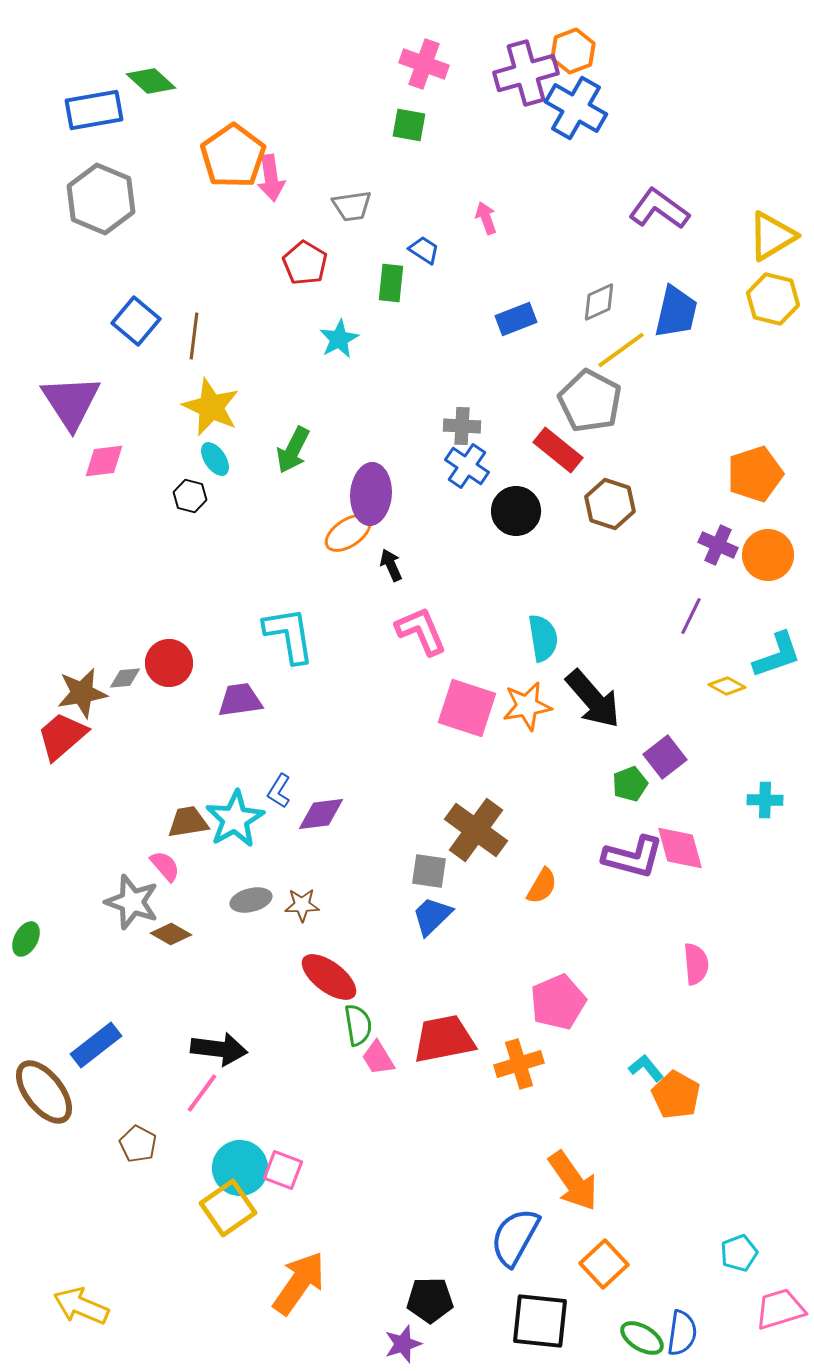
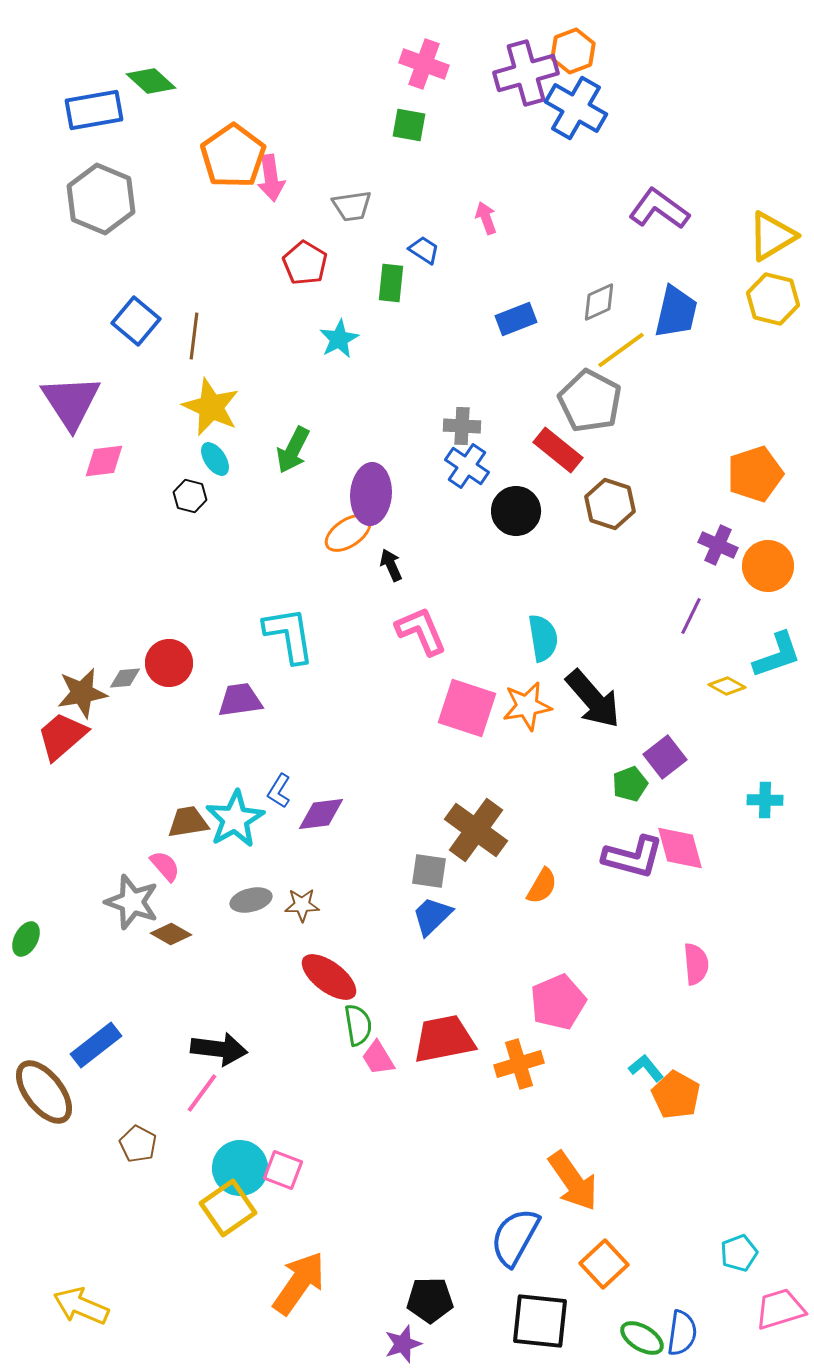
orange circle at (768, 555): moved 11 px down
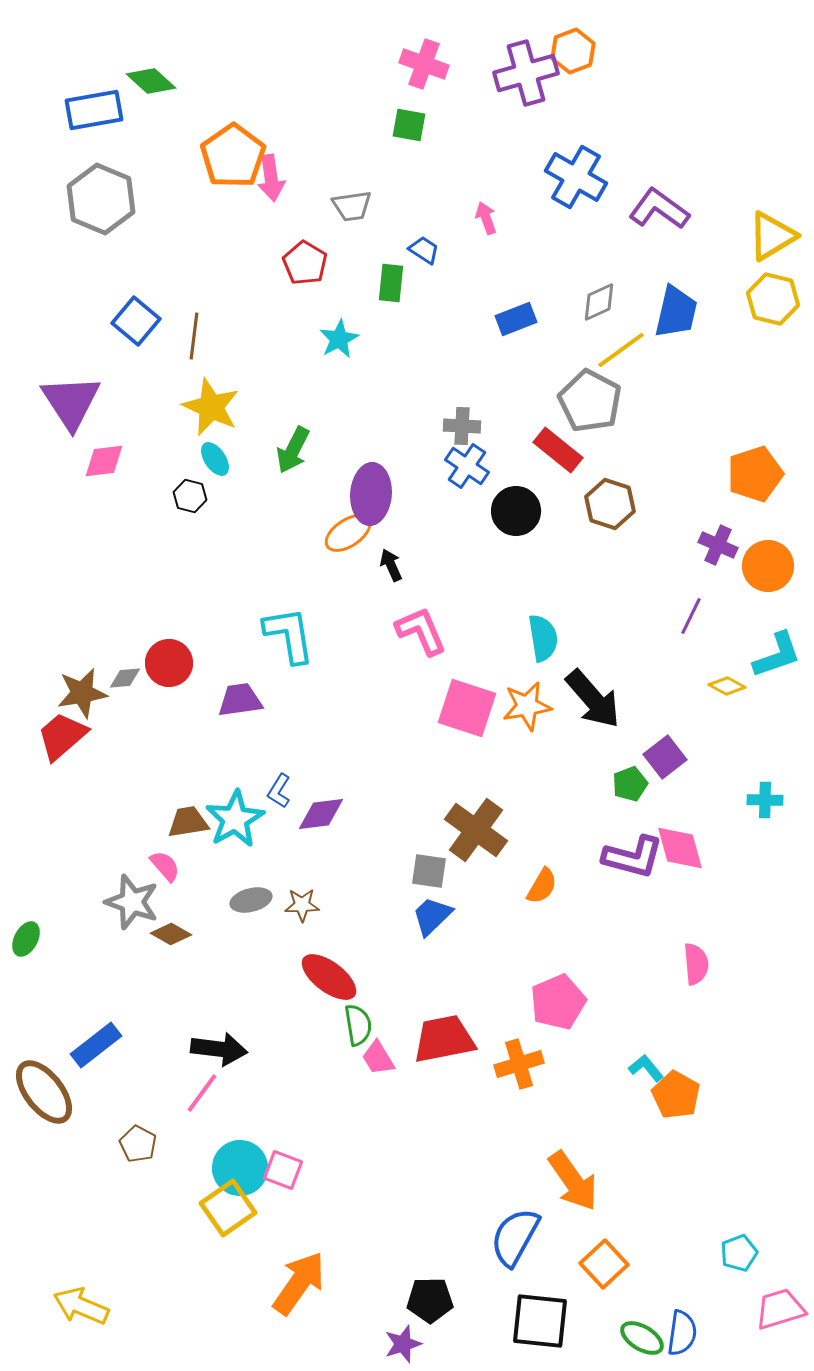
blue cross at (576, 108): moved 69 px down
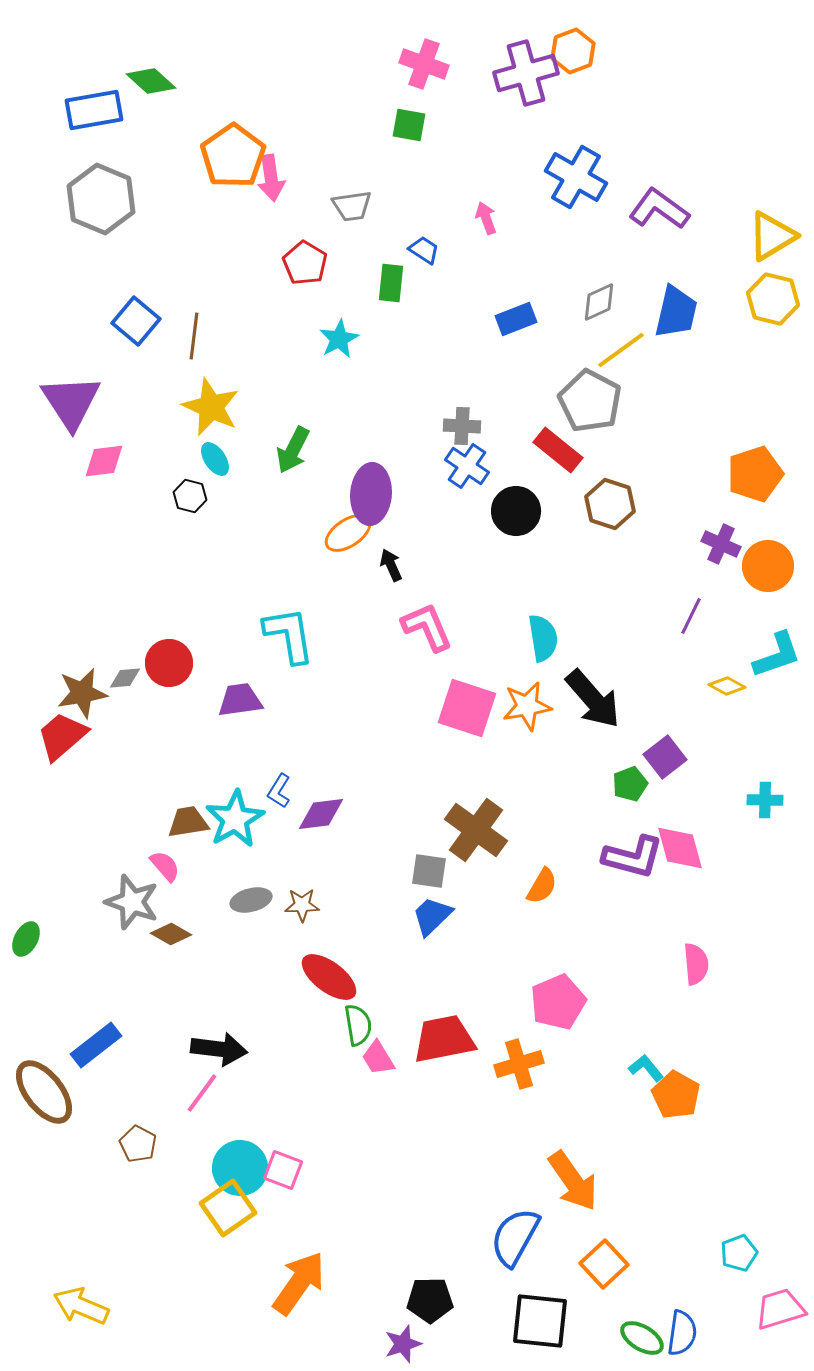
purple cross at (718, 545): moved 3 px right, 1 px up
pink L-shape at (421, 631): moved 6 px right, 4 px up
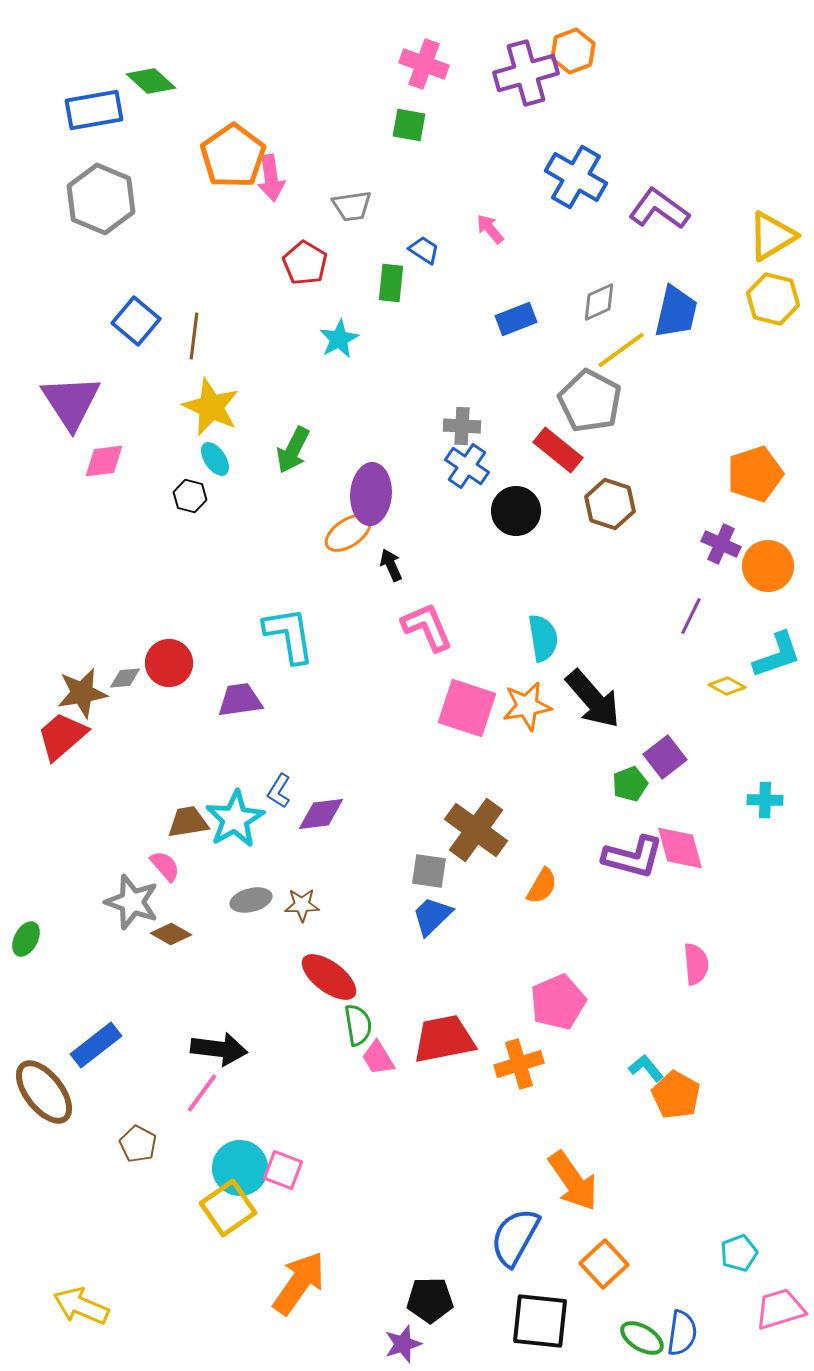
pink arrow at (486, 218): moved 4 px right, 11 px down; rotated 20 degrees counterclockwise
